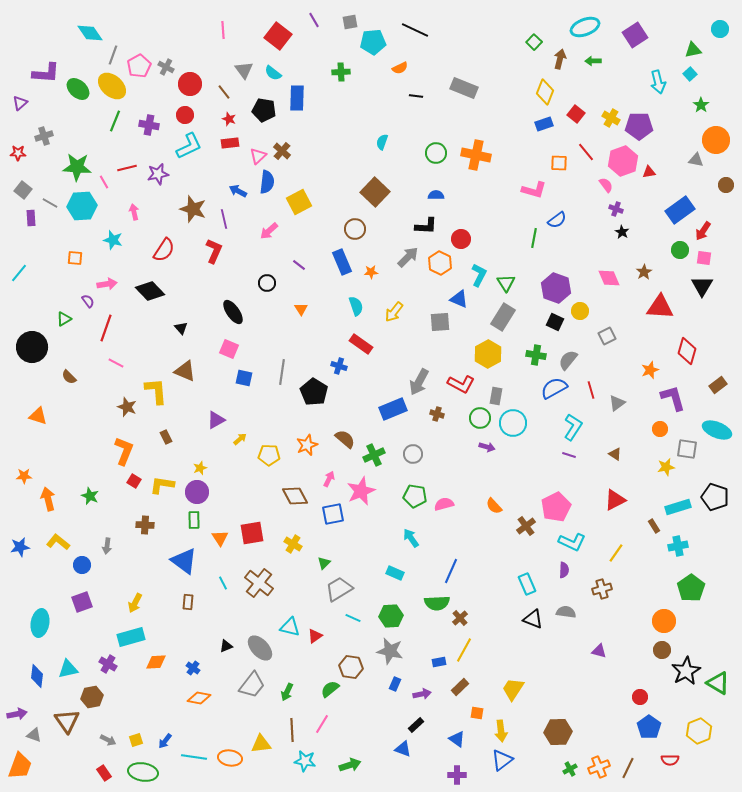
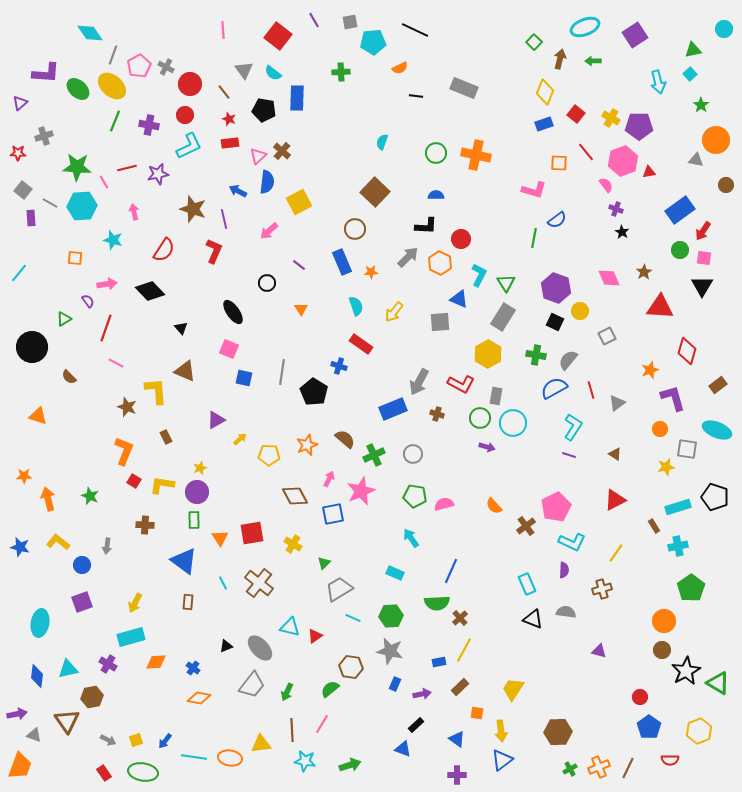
cyan circle at (720, 29): moved 4 px right
blue star at (20, 547): rotated 24 degrees clockwise
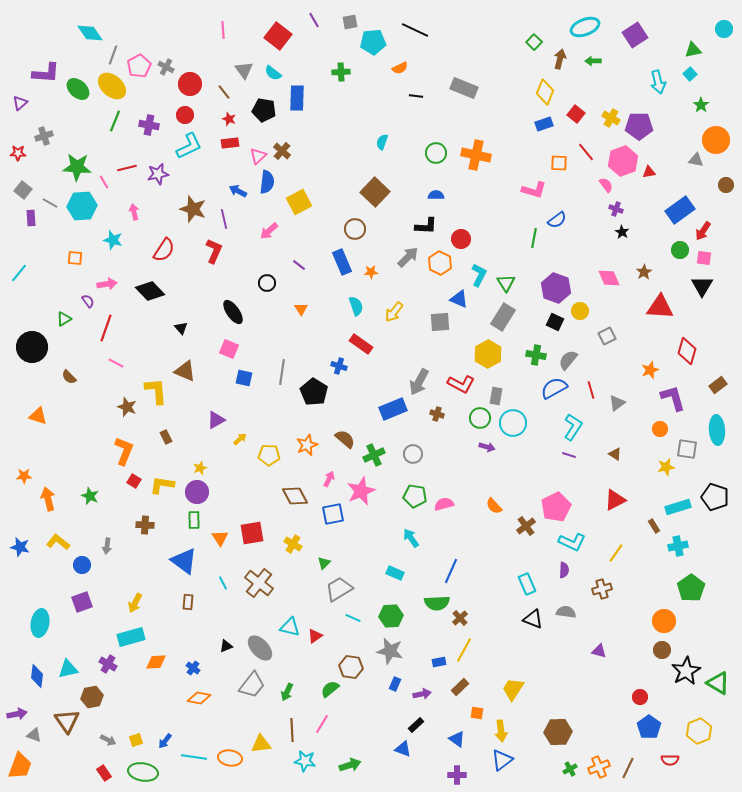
cyan ellipse at (717, 430): rotated 64 degrees clockwise
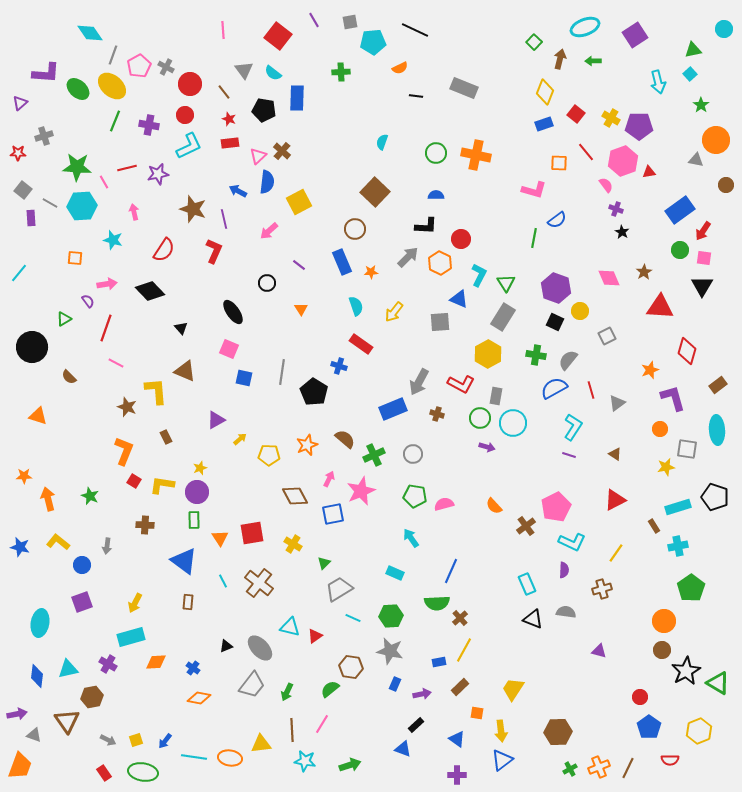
cyan line at (223, 583): moved 2 px up
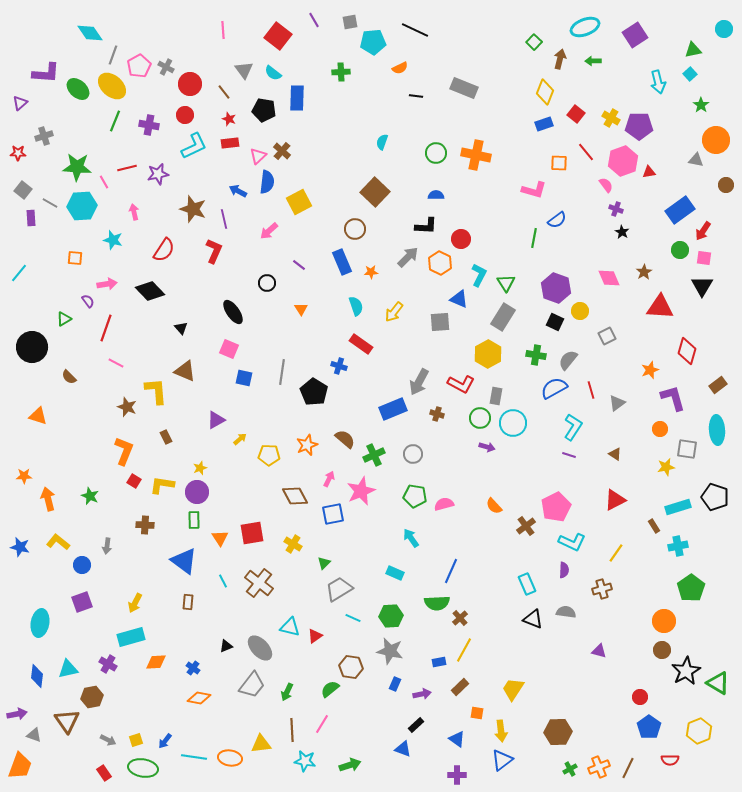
cyan L-shape at (189, 146): moved 5 px right
green ellipse at (143, 772): moved 4 px up
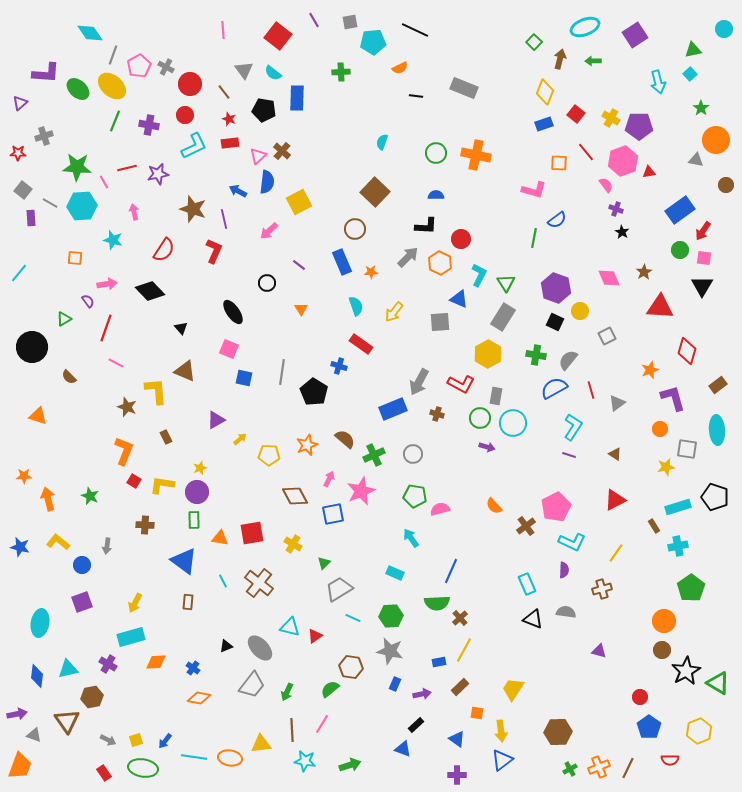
green star at (701, 105): moved 3 px down
pink semicircle at (444, 504): moved 4 px left, 5 px down
orange triangle at (220, 538): rotated 48 degrees counterclockwise
